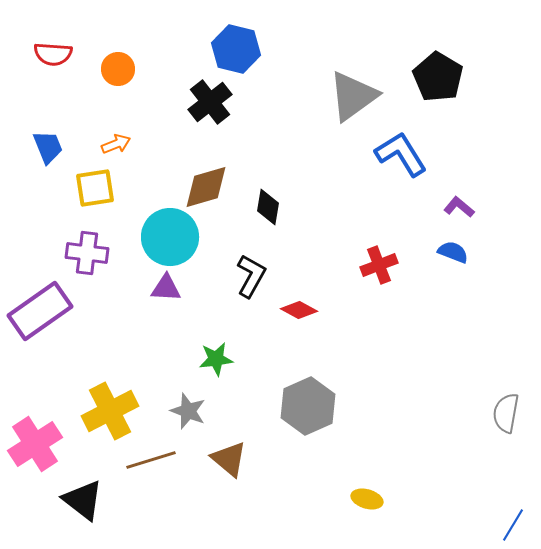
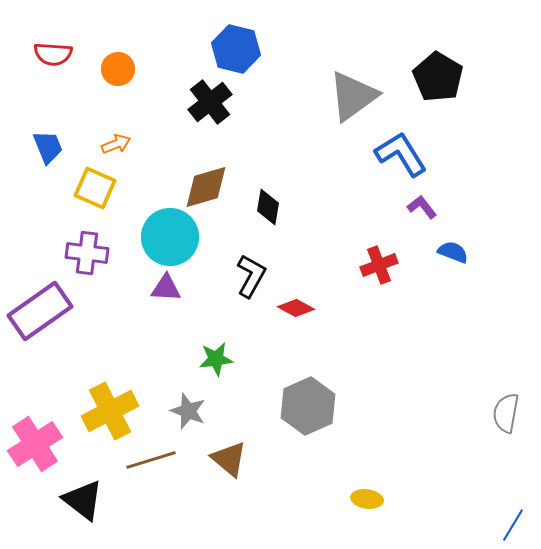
yellow square: rotated 33 degrees clockwise
purple L-shape: moved 37 px left; rotated 12 degrees clockwise
red diamond: moved 3 px left, 2 px up
yellow ellipse: rotated 8 degrees counterclockwise
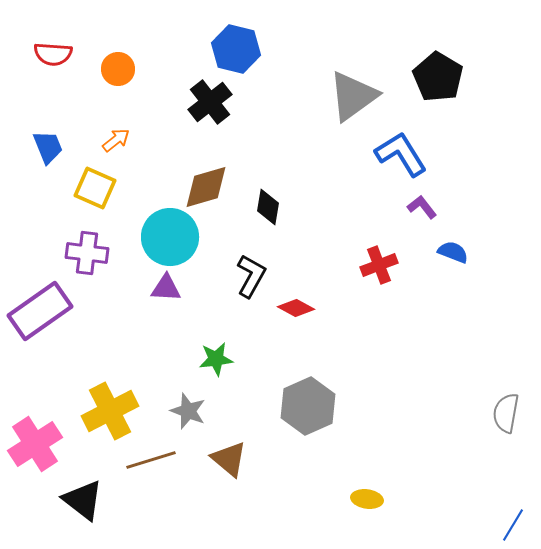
orange arrow: moved 4 px up; rotated 16 degrees counterclockwise
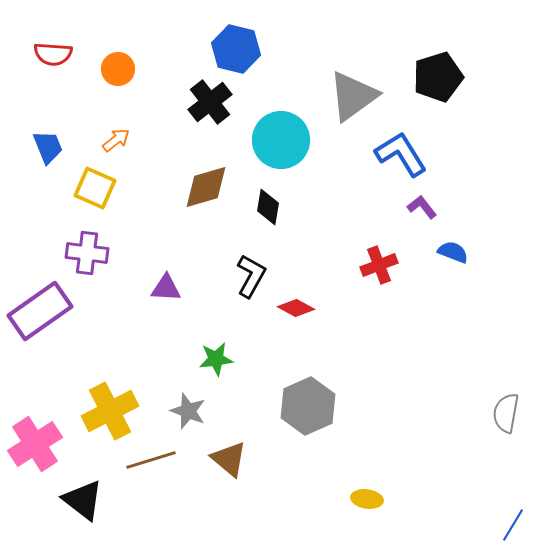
black pentagon: rotated 24 degrees clockwise
cyan circle: moved 111 px right, 97 px up
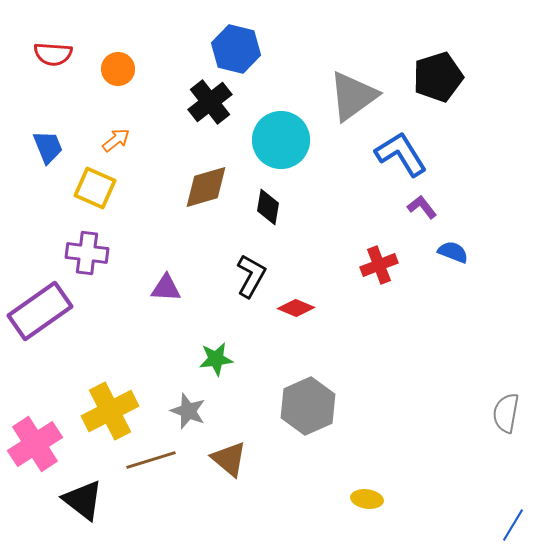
red diamond: rotated 6 degrees counterclockwise
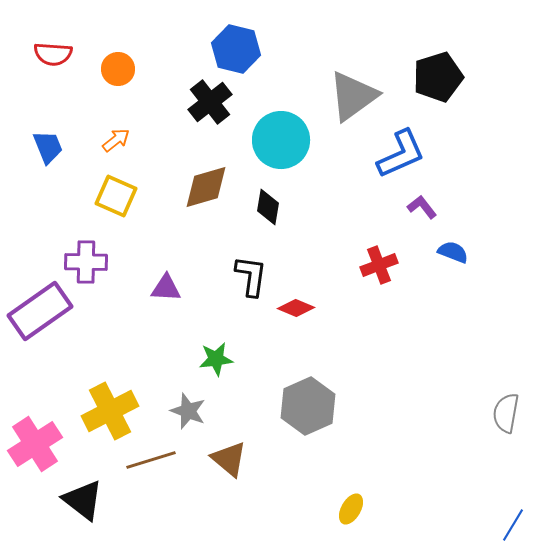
blue L-shape: rotated 98 degrees clockwise
yellow square: moved 21 px right, 8 px down
purple cross: moved 1 px left, 9 px down; rotated 6 degrees counterclockwise
black L-shape: rotated 21 degrees counterclockwise
yellow ellipse: moved 16 px left, 10 px down; rotated 68 degrees counterclockwise
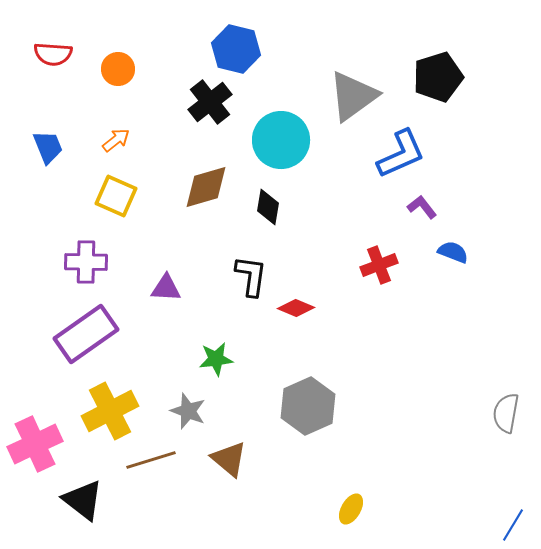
purple rectangle: moved 46 px right, 23 px down
pink cross: rotated 8 degrees clockwise
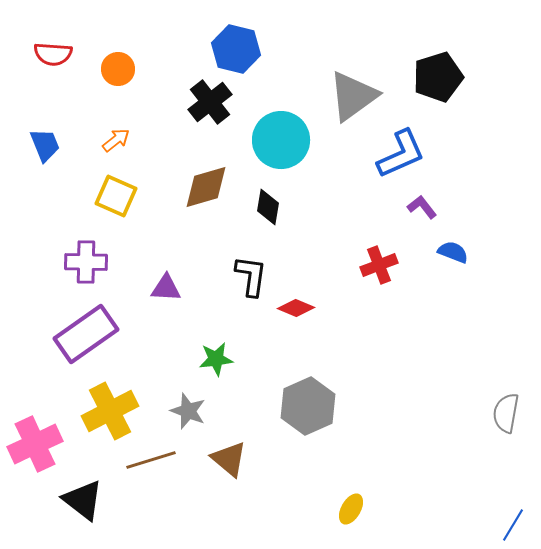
blue trapezoid: moved 3 px left, 2 px up
